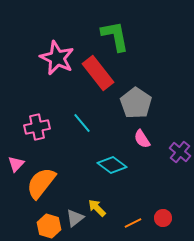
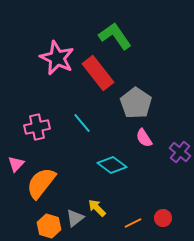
green L-shape: rotated 24 degrees counterclockwise
pink semicircle: moved 2 px right, 1 px up
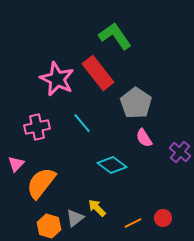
pink star: moved 21 px down
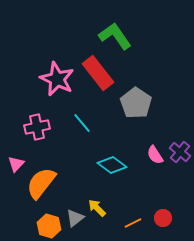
pink semicircle: moved 11 px right, 17 px down
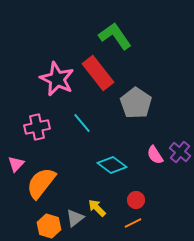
red circle: moved 27 px left, 18 px up
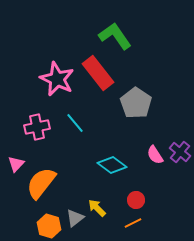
cyan line: moved 7 px left
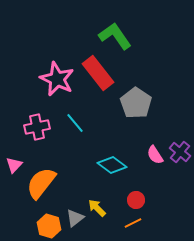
pink triangle: moved 2 px left, 1 px down
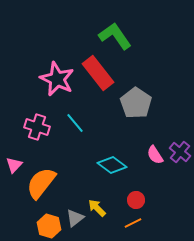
pink cross: rotated 30 degrees clockwise
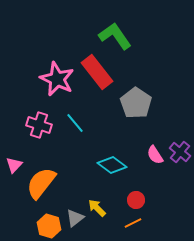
red rectangle: moved 1 px left, 1 px up
pink cross: moved 2 px right, 2 px up
